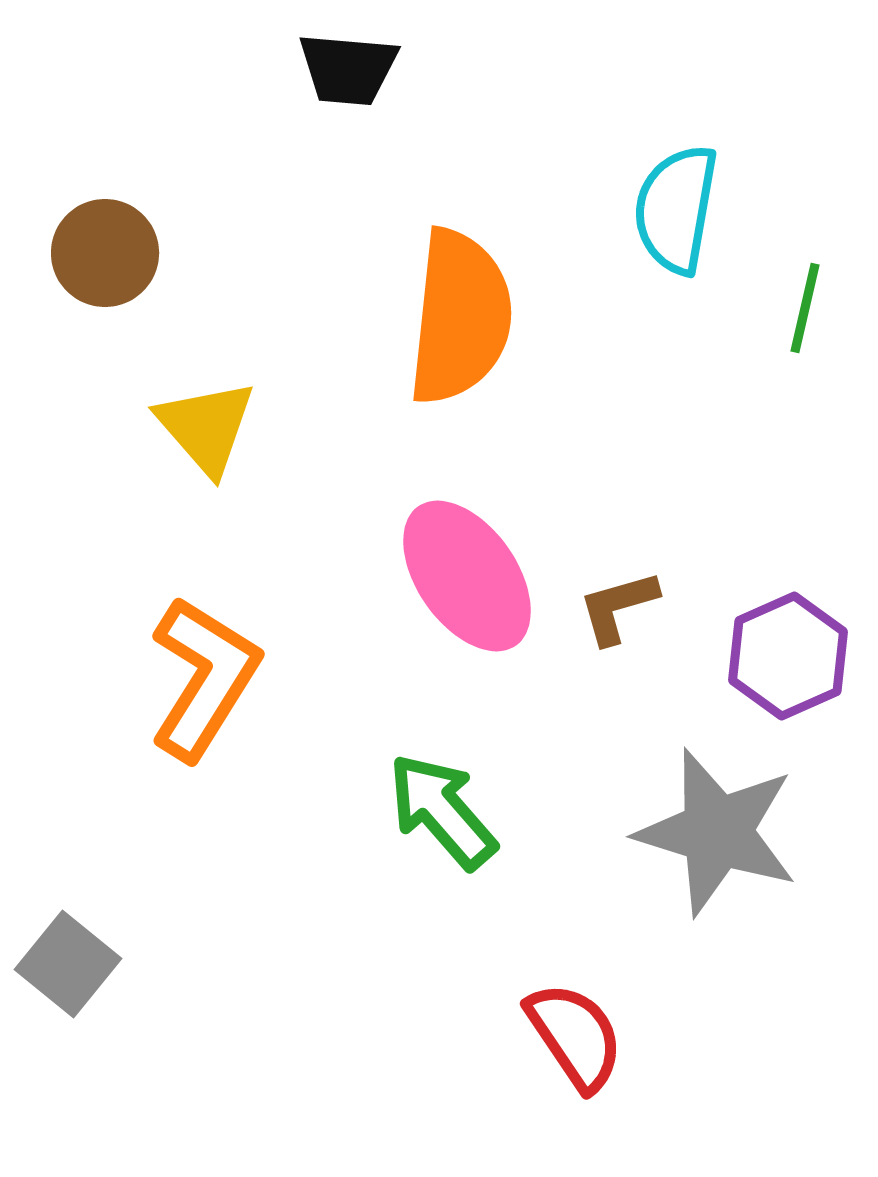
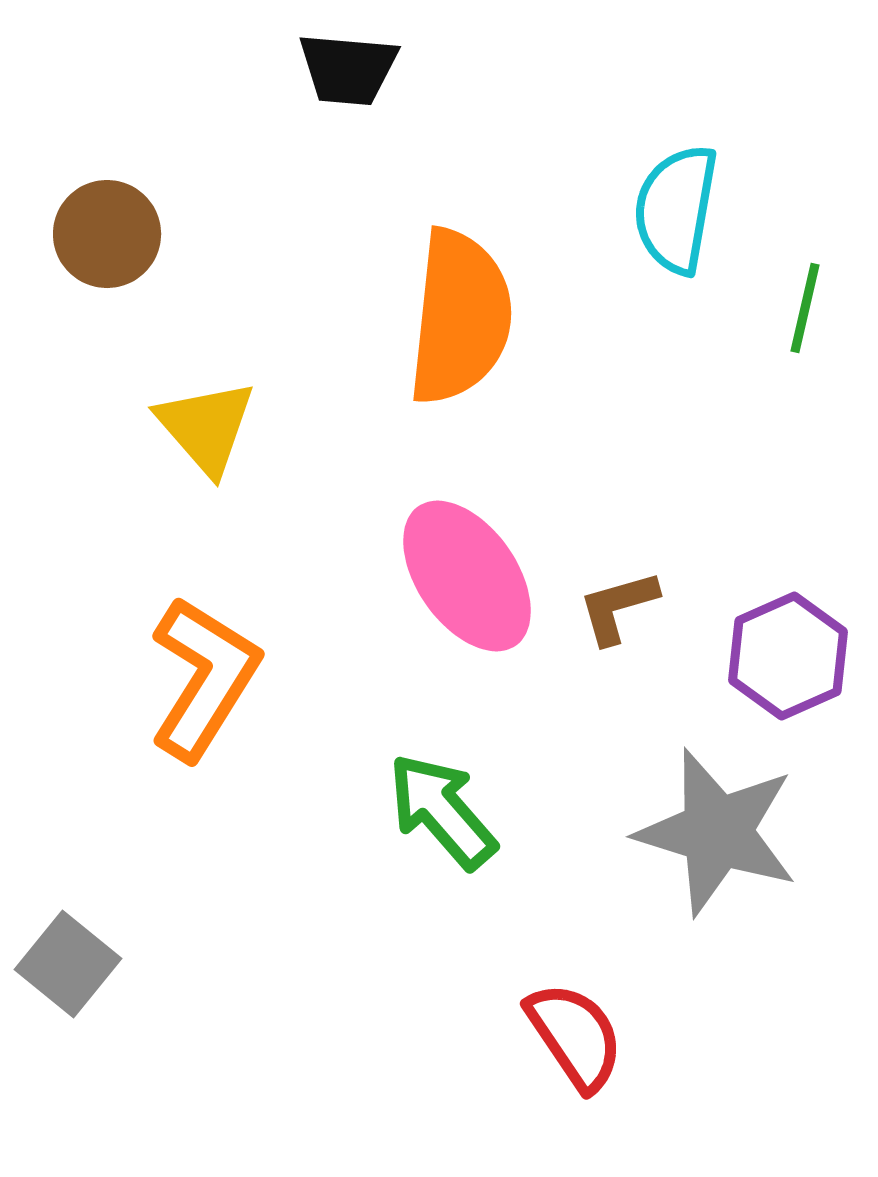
brown circle: moved 2 px right, 19 px up
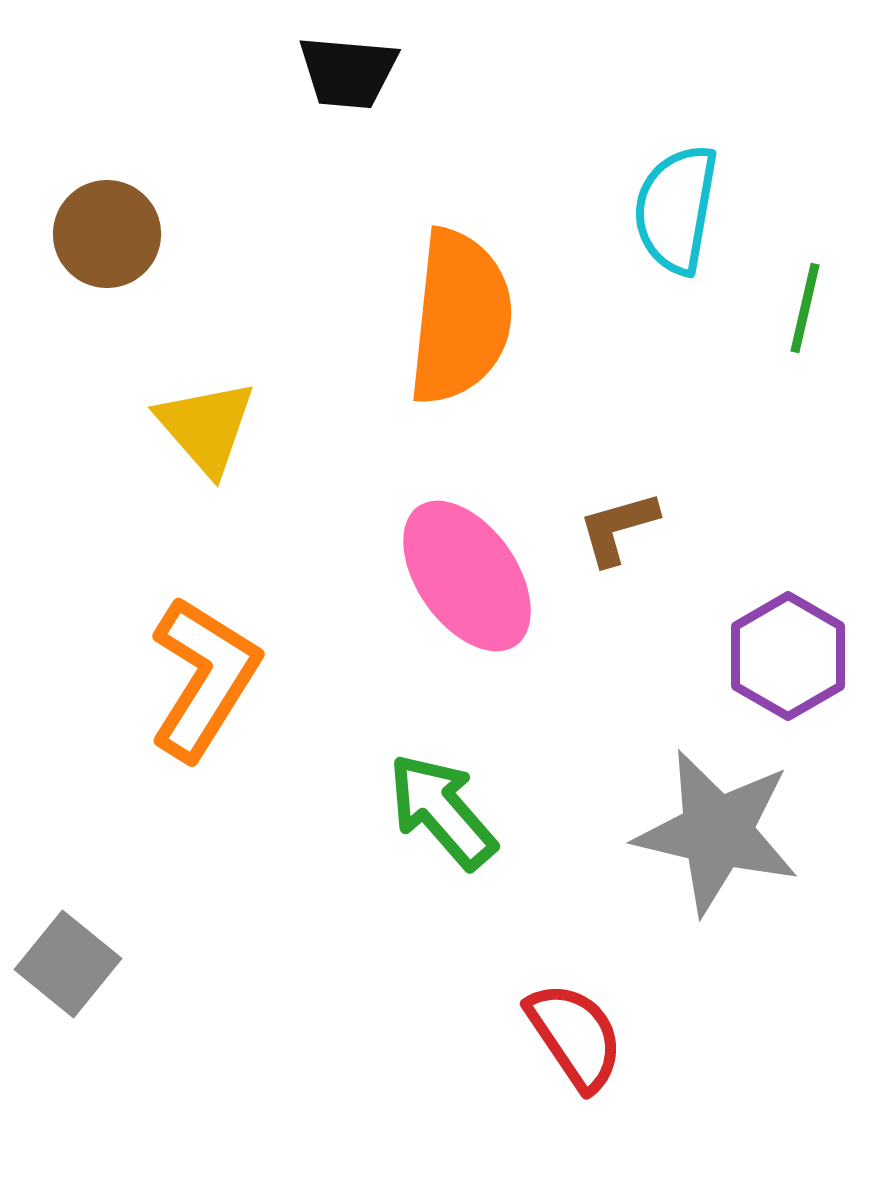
black trapezoid: moved 3 px down
brown L-shape: moved 79 px up
purple hexagon: rotated 6 degrees counterclockwise
gray star: rotated 4 degrees counterclockwise
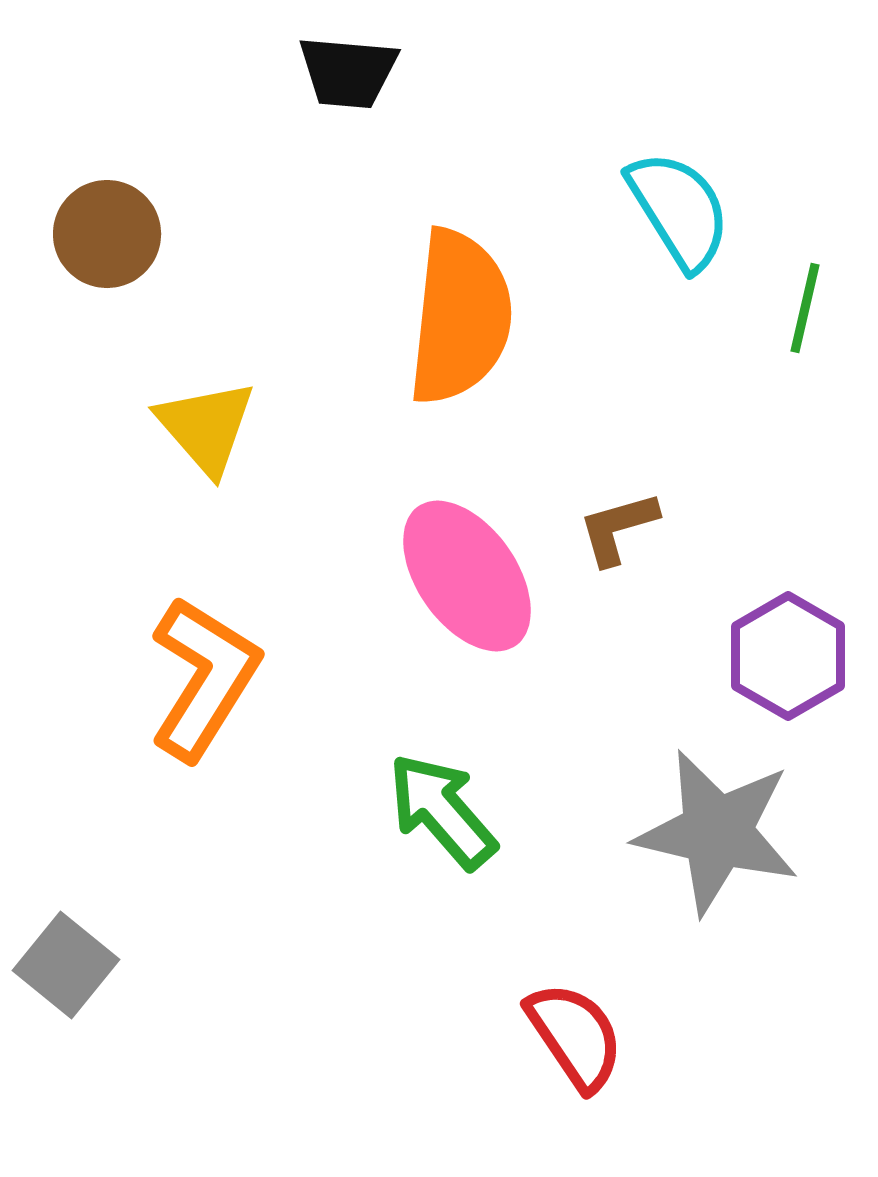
cyan semicircle: moved 3 px right, 1 px down; rotated 138 degrees clockwise
gray square: moved 2 px left, 1 px down
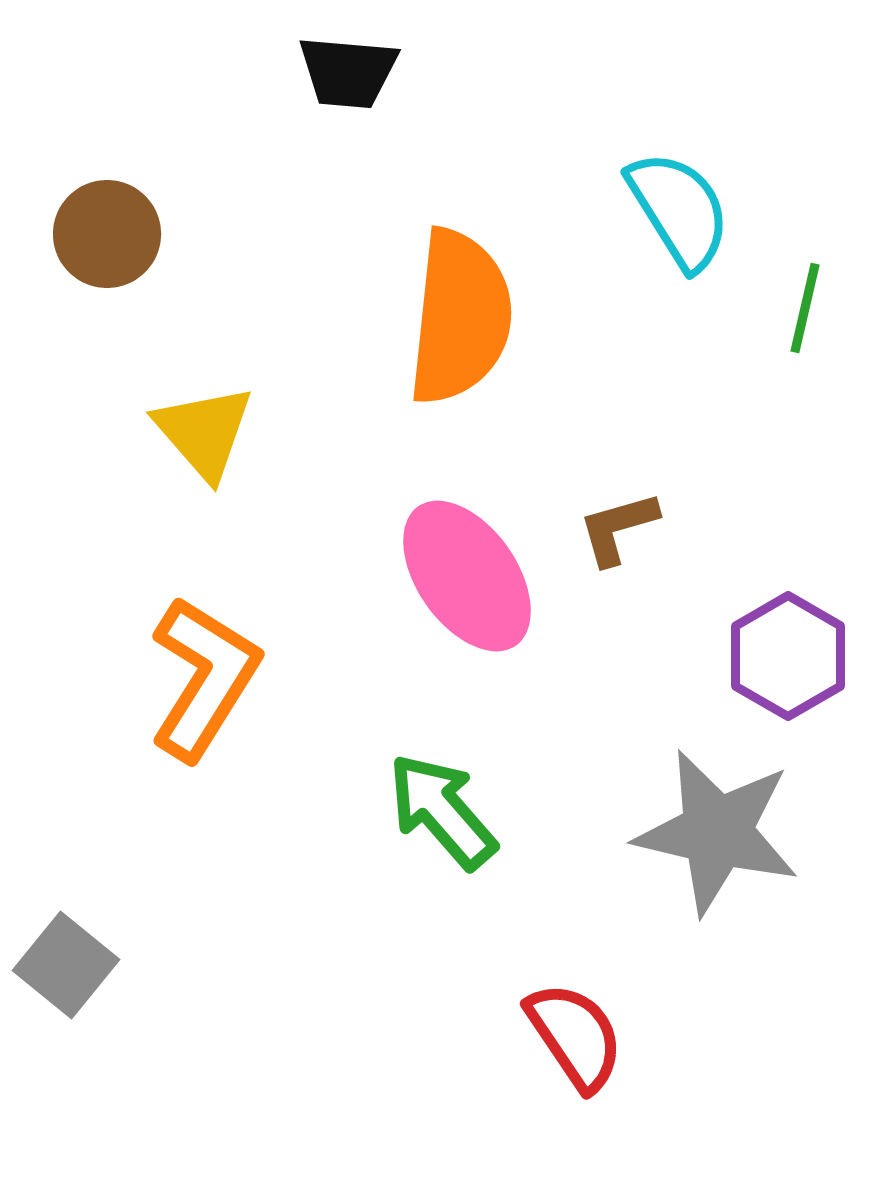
yellow triangle: moved 2 px left, 5 px down
